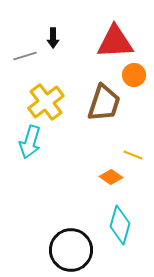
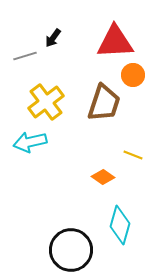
black arrow: rotated 36 degrees clockwise
orange circle: moved 1 px left
cyan arrow: rotated 60 degrees clockwise
orange diamond: moved 8 px left
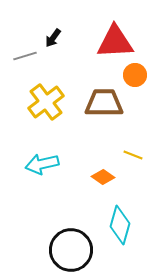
orange circle: moved 2 px right
brown trapezoid: rotated 108 degrees counterclockwise
cyan arrow: moved 12 px right, 22 px down
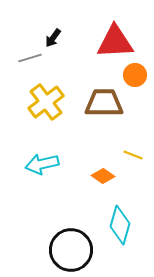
gray line: moved 5 px right, 2 px down
orange diamond: moved 1 px up
